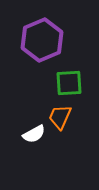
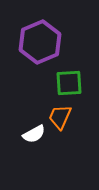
purple hexagon: moved 2 px left, 2 px down
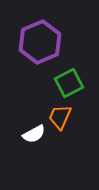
green square: rotated 24 degrees counterclockwise
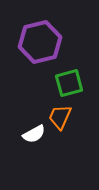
purple hexagon: rotated 9 degrees clockwise
green square: rotated 12 degrees clockwise
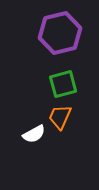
purple hexagon: moved 20 px right, 9 px up
green square: moved 6 px left, 1 px down
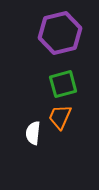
white semicircle: moved 1 px left, 1 px up; rotated 125 degrees clockwise
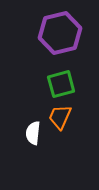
green square: moved 2 px left
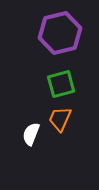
orange trapezoid: moved 2 px down
white semicircle: moved 2 px left, 1 px down; rotated 15 degrees clockwise
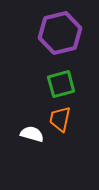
orange trapezoid: rotated 12 degrees counterclockwise
white semicircle: moved 1 px right; rotated 85 degrees clockwise
